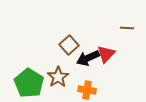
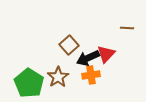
orange cross: moved 4 px right, 15 px up; rotated 18 degrees counterclockwise
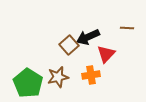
black arrow: moved 21 px up
brown star: rotated 20 degrees clockwise
green pentagon: moved 1 px left
